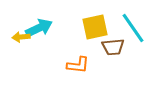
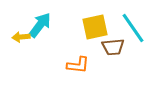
cyan arrow: moved 1 px right, 3 px up; rotated 28 degrees counterclockwise
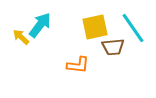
yellow arrow: rotated 48 degrees clockwise
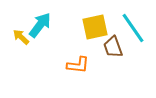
brown trapezoid: rotated 75 degrees clockwise
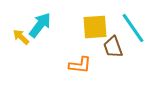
yellow square: rotated 8 degrees clockwise
orange L-shape: moved 2 px right
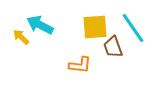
cyan arrow: rotated 100 degrees counterclockwise
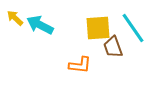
yellow square: moved 3 px right, 1 px down
yellow arrow: moved 6 px left, 19 px up
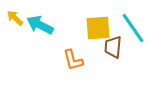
brown trapezoid: rotated 25 degrees clockwise
orange L-shape: moved 7 px left, 5 px up; rotated 70 degrees clockwise
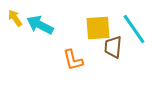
yellow arrow: rotated 12 degrees clockwise
cyan line: moved 1 px right, 1 px down
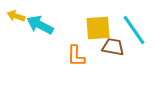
yellow arrow: moved 1 px right, 2 px up; rotated 36 degrees counterclockwise
cyan line: moved 1 px down
brown trapezoid: rotated 95 degrees clockwise
orange L-shape: moved 3 px right, 4 px up; rotated 15 degrees clockwise
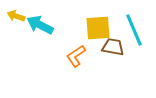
cyan line: rotated 12 degrees clockwise
orange L-shape: rotated 55 degrees clockwise
